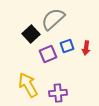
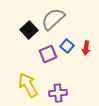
black square: moved 2 px left, 4 px up
blue square: rotated 32 degrees counterclockwise
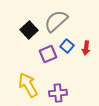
gray semicircle: moved 3 px right, 2 px down
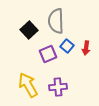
gray semicircle: rotated 50 degrees counterclockwise
purple cross: moved 6 px up
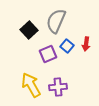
gray semicircle: rotated 25 degrees clockwise
red arrow: moved 4 px up
yellow arrow: moved 3 px right
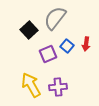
gray semicircle: moved 1 px left, 3 px up; rotated 15 degrees clockwise
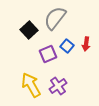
purple cross: moved 1 px up; rotated 30 degrees counterclockwise
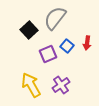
red arrow: moved 1 px right, 1 px up
purple cross: moved 3 px right, 1 px up
